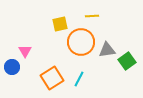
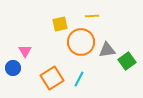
blue circle: moved 1 px right, 1 px down
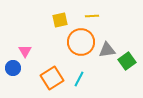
yellow square: moved 4 px up
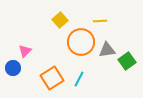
yellow line: moved 8 px right, 5 px down
yellow square: rotated 28 degrees counterclockwise
pink triangle: rotated 16 degrees clockwise
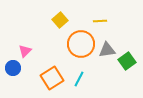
orange circle: moved 2 px down
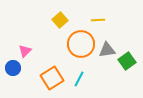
yellow line: moved 2 px left, 1 px up
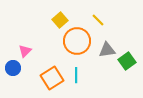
yellow line: rotated 48 degrees clockwise
orange circle: moved 4 px left, 3 px up
cyan line: moved 3 px left, 4 px up; rotated 28 degrees counterclockwise
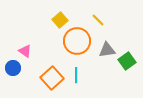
pink triangle: rotated 40 degrees counterclockwise
orange square: rotated 10 degrees counterclockwise
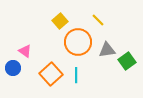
yellow square: moved 1 px down
orange circle: moved 1 px right, 1 px down
orange square: moved 1 px left, 4 px up
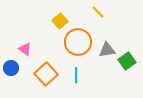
yellow line: moved 8 px up
pink triangle: moved 2 px up
blue circle: moved 2 px left
orange square: moved 5 px left
